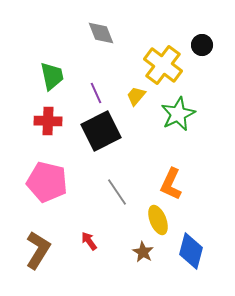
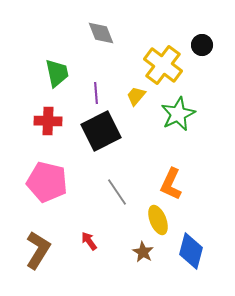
green trapezoid: moved 5 px right, 3 px up
purple line: rotated 20 degrees clockwise
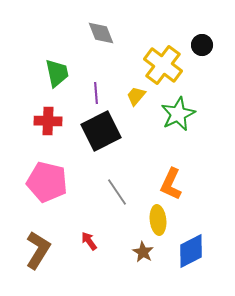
yellow ellipse: rotated 16 degrees clockwise
blue diamond: rotated 48 degrees clockwise
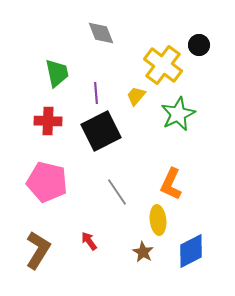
black circle: moved 3 px left
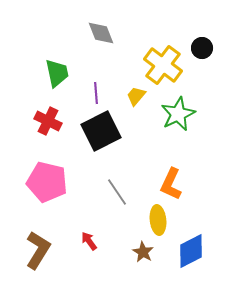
black circle: moved 3 px right, 3 px down
red cross: rotated 24 degrees clockwise
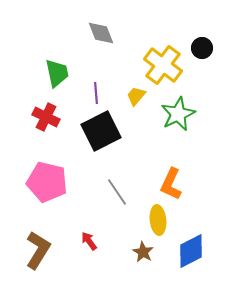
red cross: moved 2 px left, 4 px up
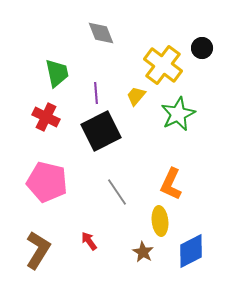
yellow ellipse: moved 2 px right, 1 px down
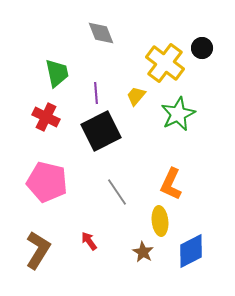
yellow cross: moved 2 px right, 2 px up
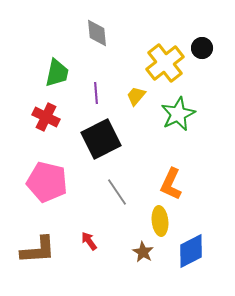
gray diamond: moved 4 px left; rotated 16 degrees clockwise
yellow cross: rotated 15 degrees clockwise
green trapezoid: rotated 24 degrees clockwise
black square: moved 8 px down
brown L-shape: rotated 54 degrees clockwise
